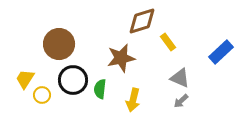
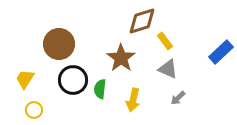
yellow rectangle: moved 3 px left, 1 px up
brown star: rotated 24 degrees counterclockwise
gray triangle: moved 12 px left, 9 px up
yellow circle: moved 8 px left, 15 px down
gray arrow: moved 3 px left, 3 px up
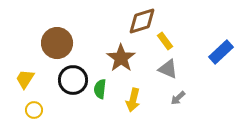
brown circle: moved 2 px left, 1 px up
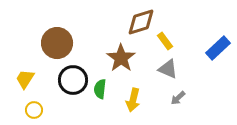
brown diamond: moved 1 px left, 1 px down
blue rectangle: moved 3 px left, 4 px up
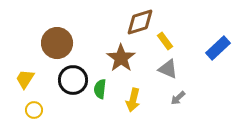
brown diamond: moved 1 px left
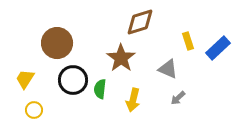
yellow rectangle: moved 23 px right; rotated 18 degrees clockwise
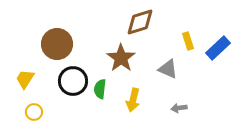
brown circle: moved 1 px down
black circle: moved 1 px down
gray arrow: moved 1 px right, 10 px down; rotated 35 degrees clockwise
yellow circle: moved 2 px down
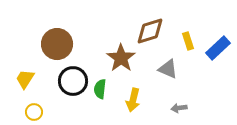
brown diamond: moved 10 px right, 9 px down
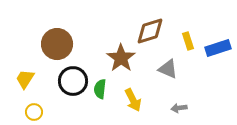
blue rectangle: rotated 25 degrees clockwise
yellow arrow: rotated 40 degrees counterclockwise
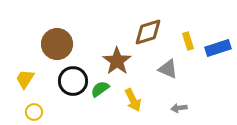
brown diamond: moved 2 px left, 1 px down
brown star: moved 4 px left, 3 px down
green semicircle: rotated 48 degrees clockwise
